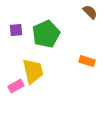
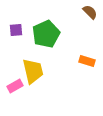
pink rectangle: moved 1 px left
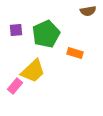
brown semicircle: moved 2 px left, 1 px up; rotated 126 degrees clockwise
orange rectangle: moved 12 px left, 8 px up
yellow trapezoid: rotated 60 degrees clockwise
pink rectangle: rotated 21 degrees counterclockwise
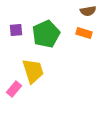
orange rectangle: moved 9 px right, 20 px up
yellow trapezoid: rotated 64 degrees counterclockwise
pink rectangle: moved 1 px left, 3 px down
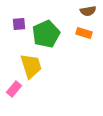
purple square: moved 3 px right, 6 px up
yellow trapezoid: moved 2 px left, 5 px up
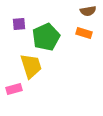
green pentagon: moved 3 px down
pink rectangle: rotated 35 degrees clockwise
